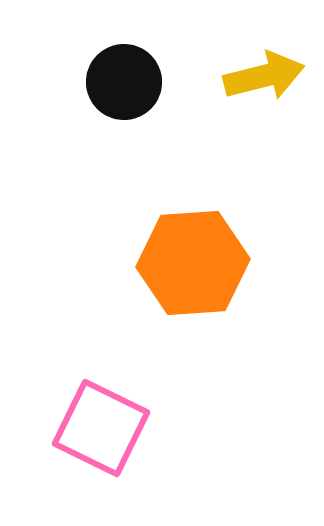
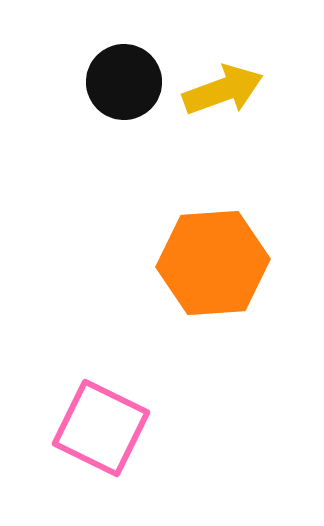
yellow arrow: moved 41 px left, 14 px down; rotated 6 degrees counterclockwise
orange hexagon: moved 20 px right
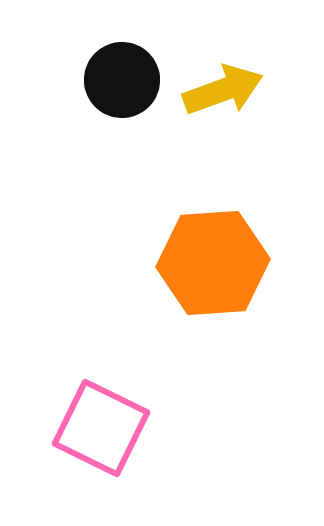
black circle: moved 2 px left, 2 px up
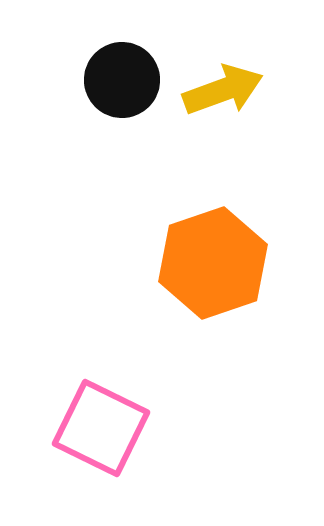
orange hexagon: rotated 15 degrees counterclockwise
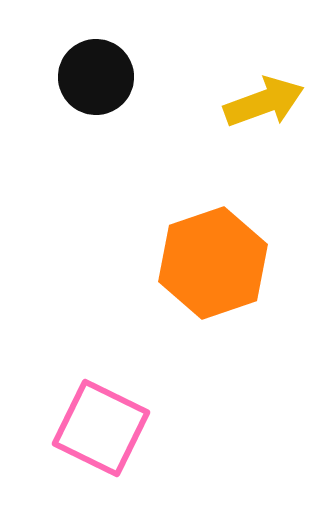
black circle: moved 26 px left, 3 px up
yellow arrow: moved 41 px right, 12 px down
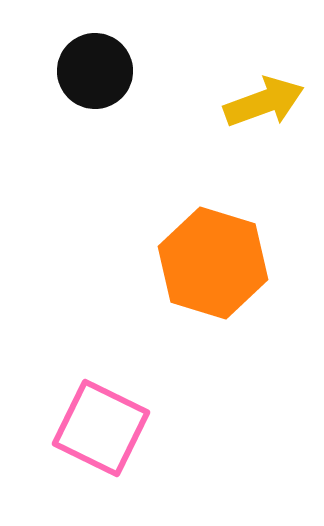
black circle: moved 1 px left, 6 px up
orange hexagon: rotated 24 degrees counterclockwise
